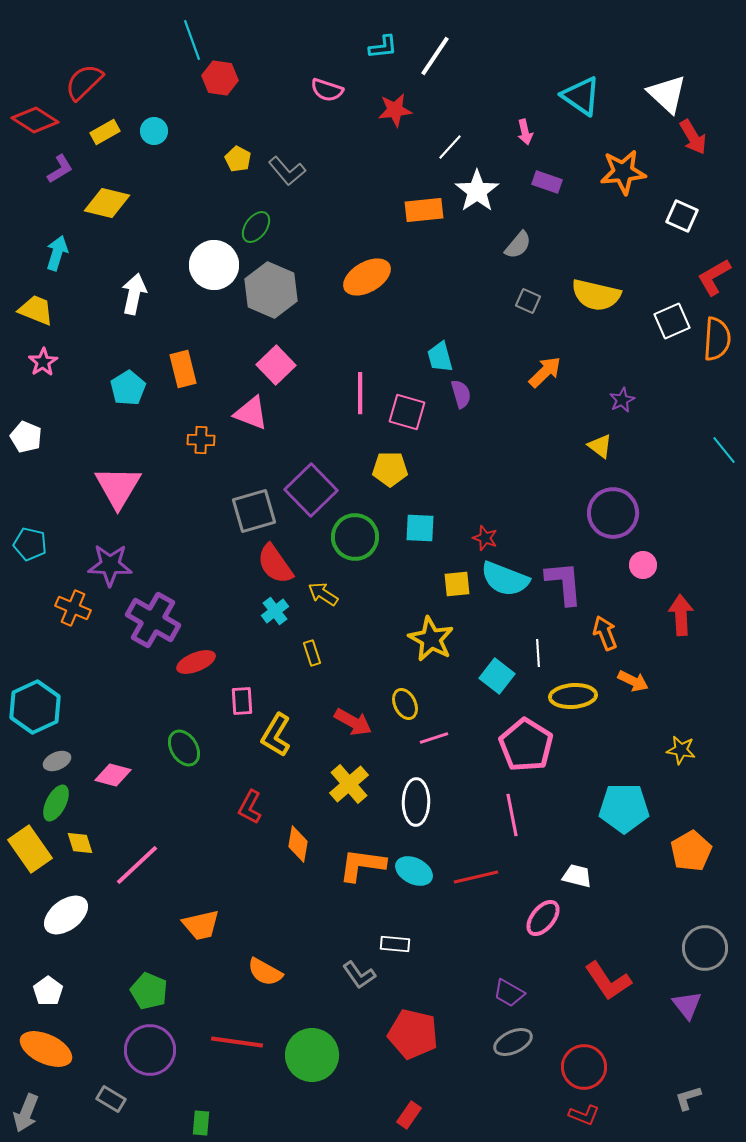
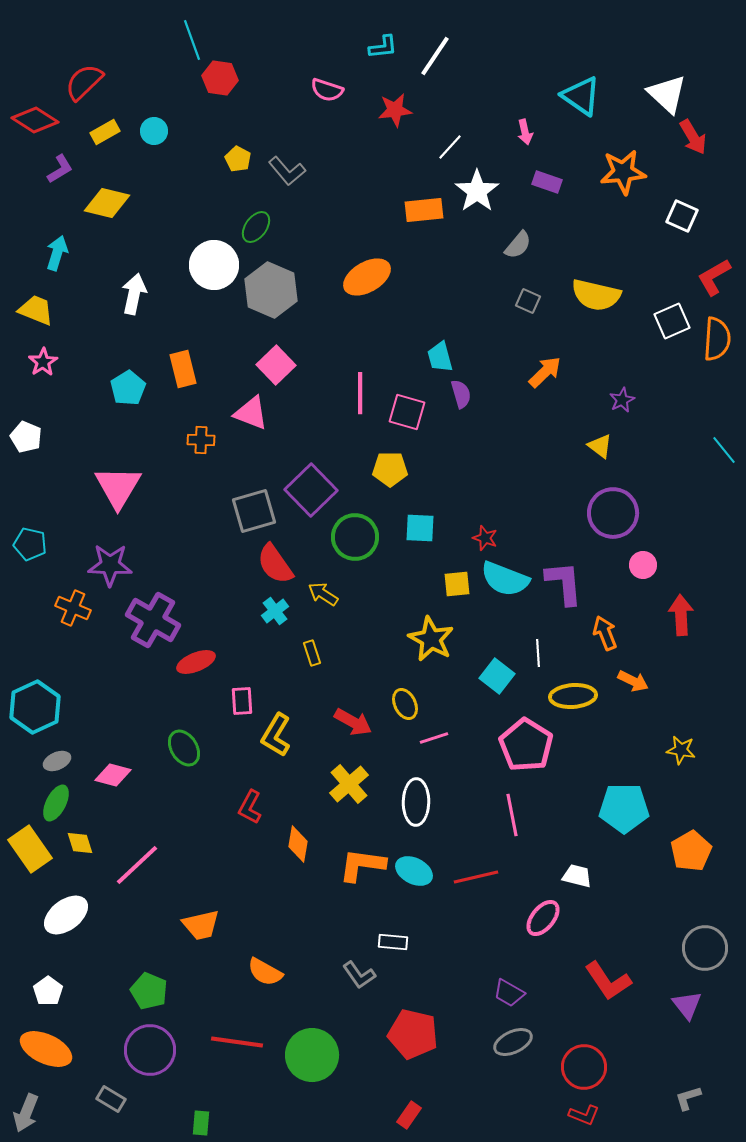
white rectangle at (395, 944): moved 2 px left, 2 px up
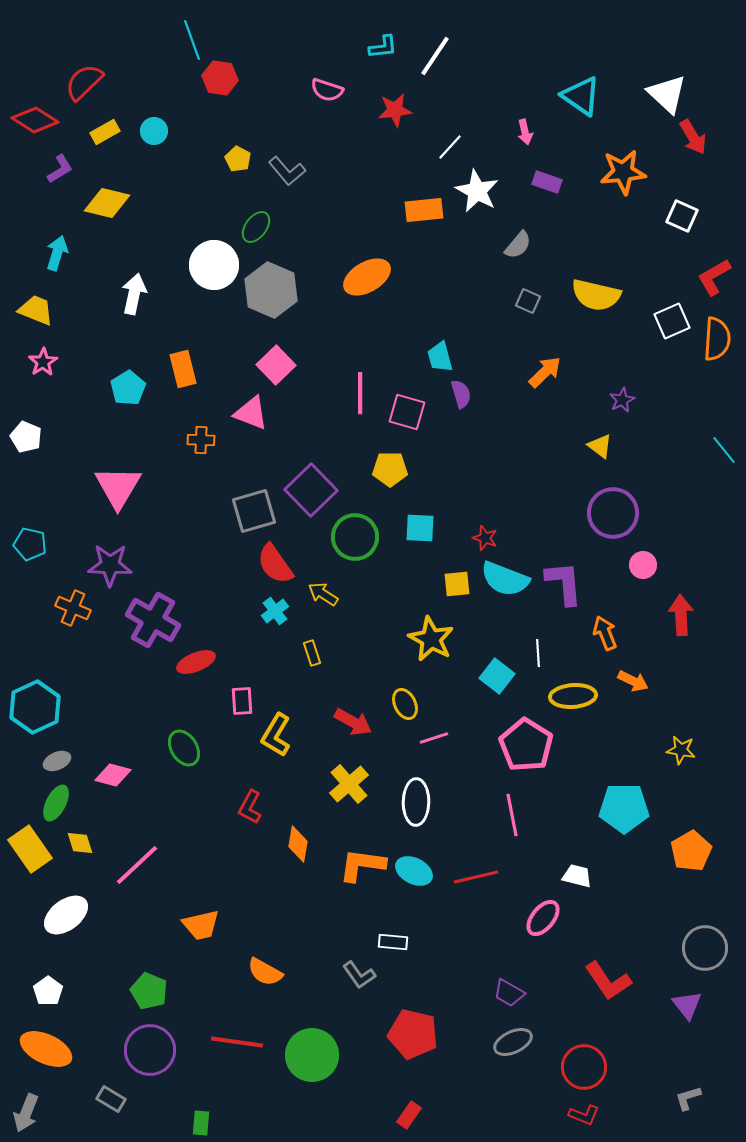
white star at (477, 191): rotated 9 degrees counterclockwise
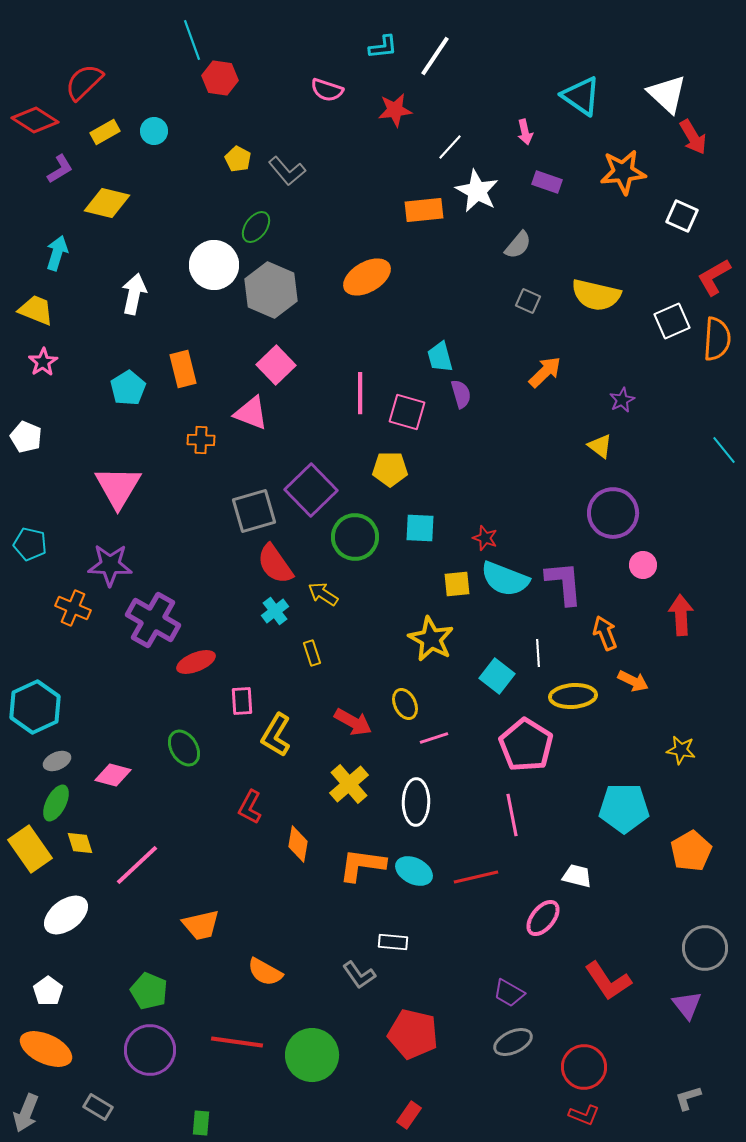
gray rectangle at (111, 1099): moved 13 px left, 8 px down
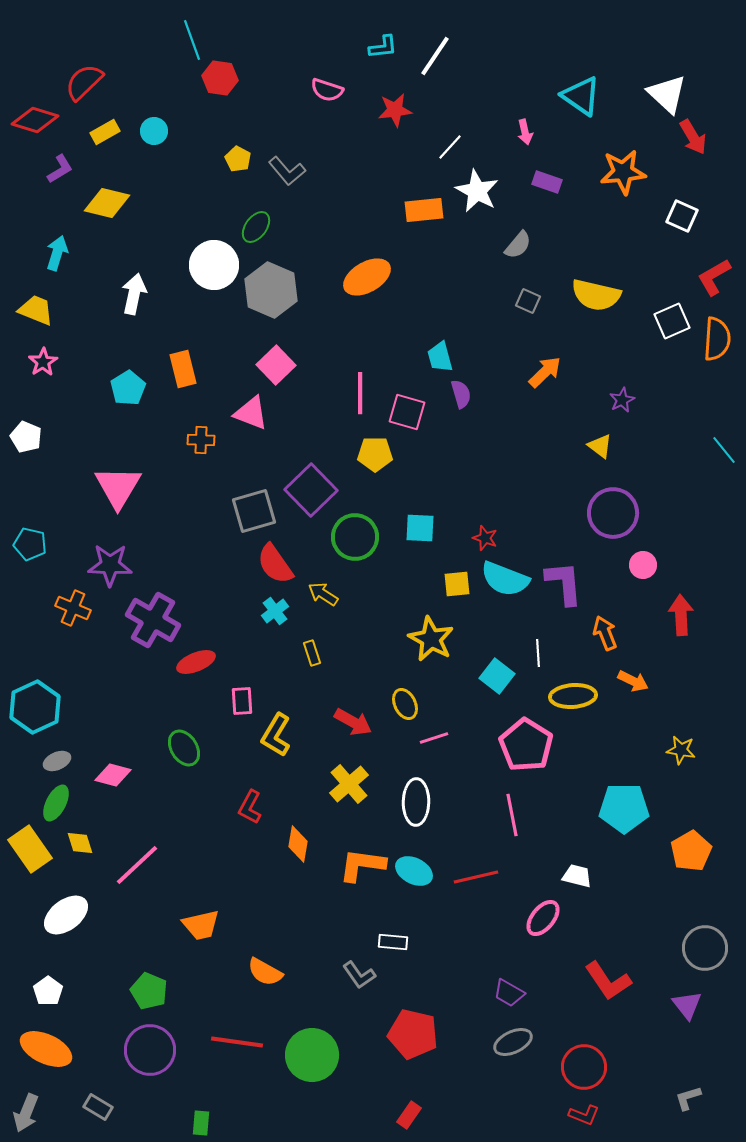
red diamond at (35, 120): rotated 15 degrees counterclockwise
yellow pentagon at (390, 469): moved 15 px left, 15 px up
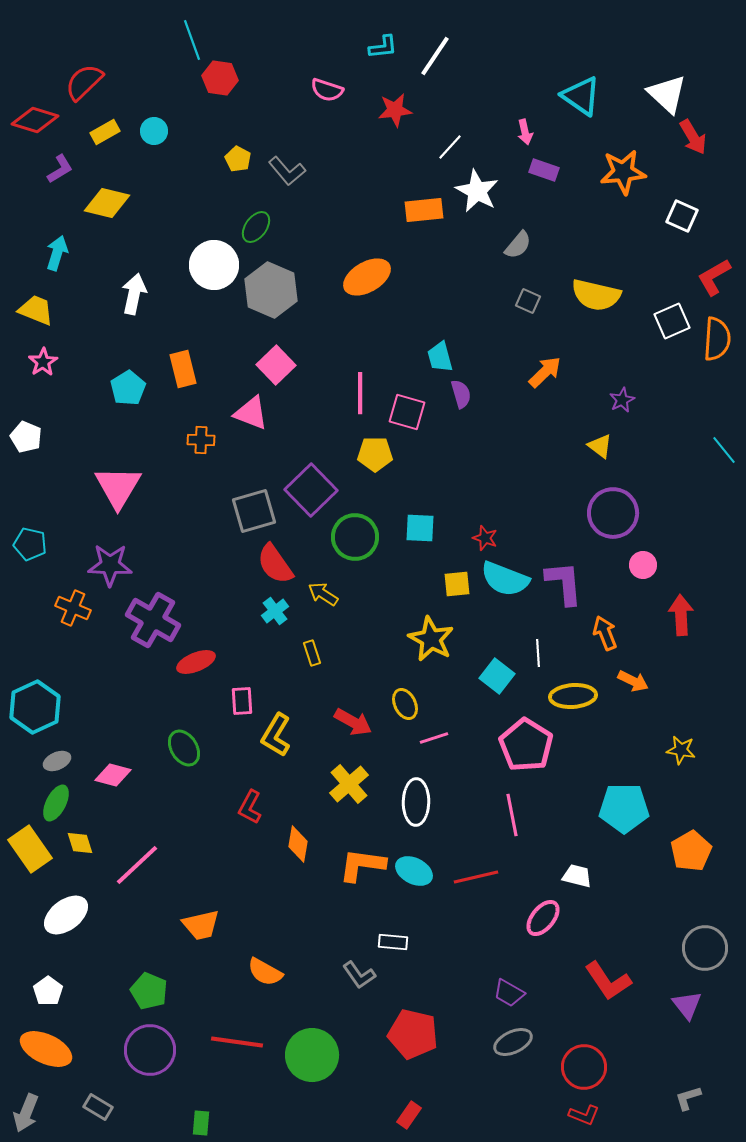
purple rectangle at (547, 182): moved 3 px left, 12 px up
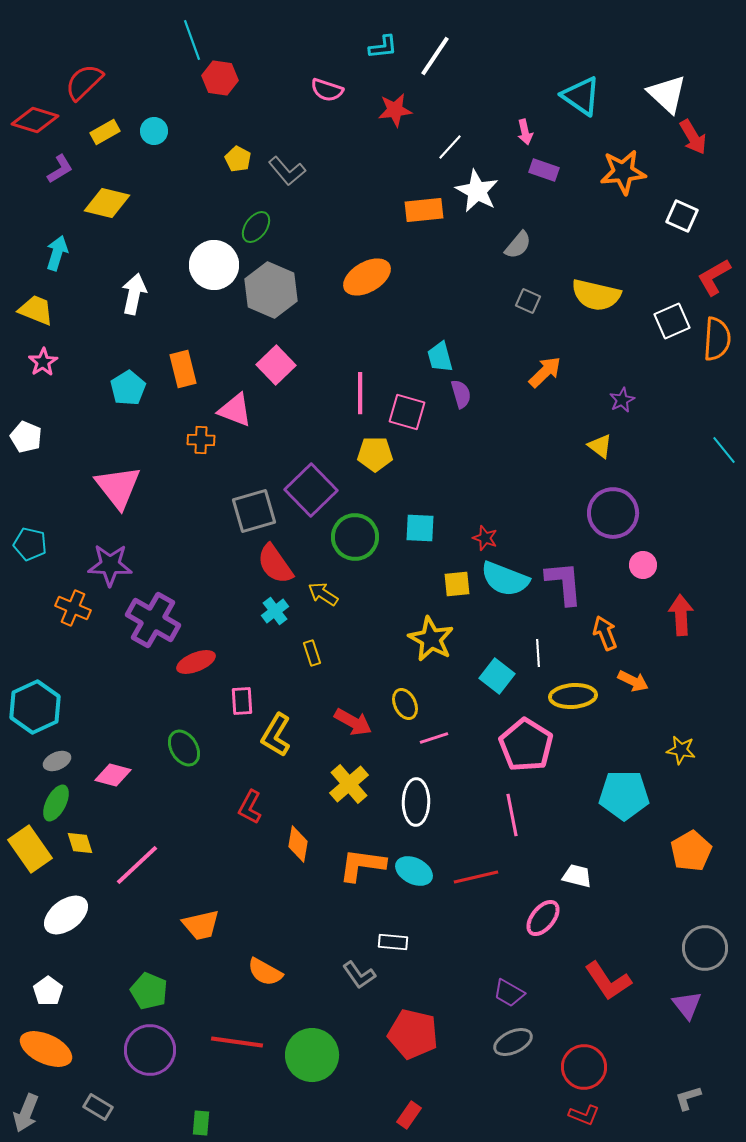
pink triangle at (251, 413): moved 16 px left, 3 px up
pink triangle at (118, 487): rotated 9 degrees counterclockwise
cyan pentagon at (624, 808): moved 13 px up
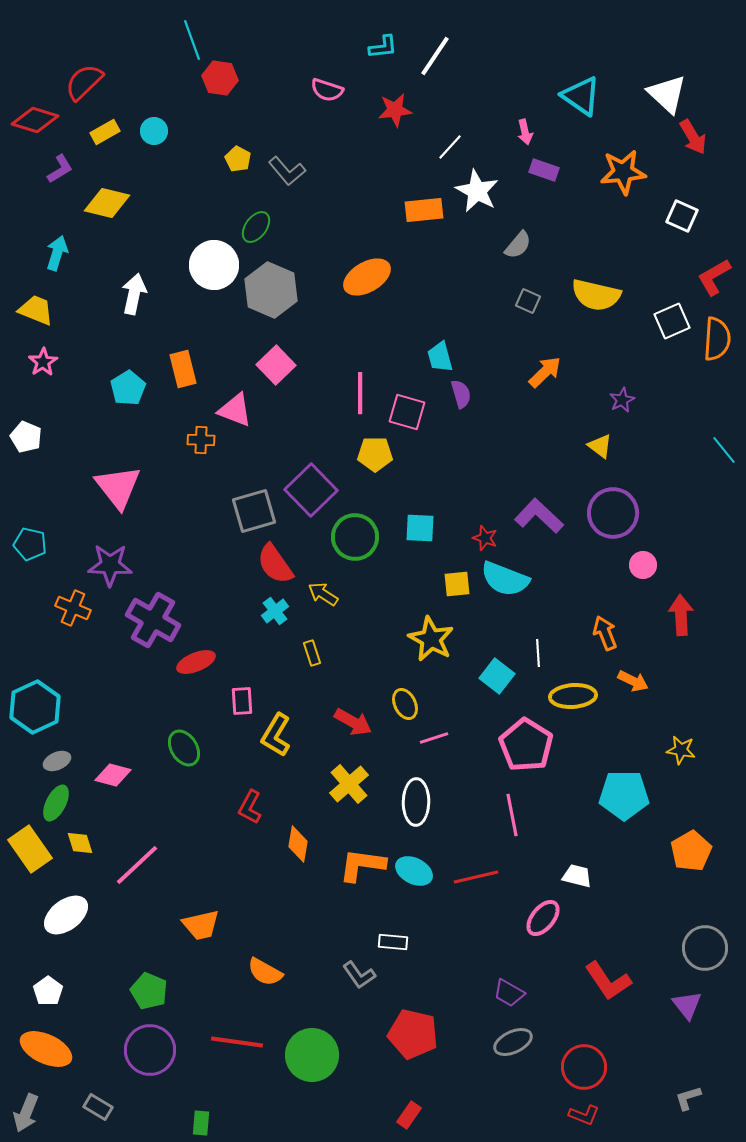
purple L-shape at (564, 583): moved 25 px left, 67 px up; rotated 42 degrees counterclockwise
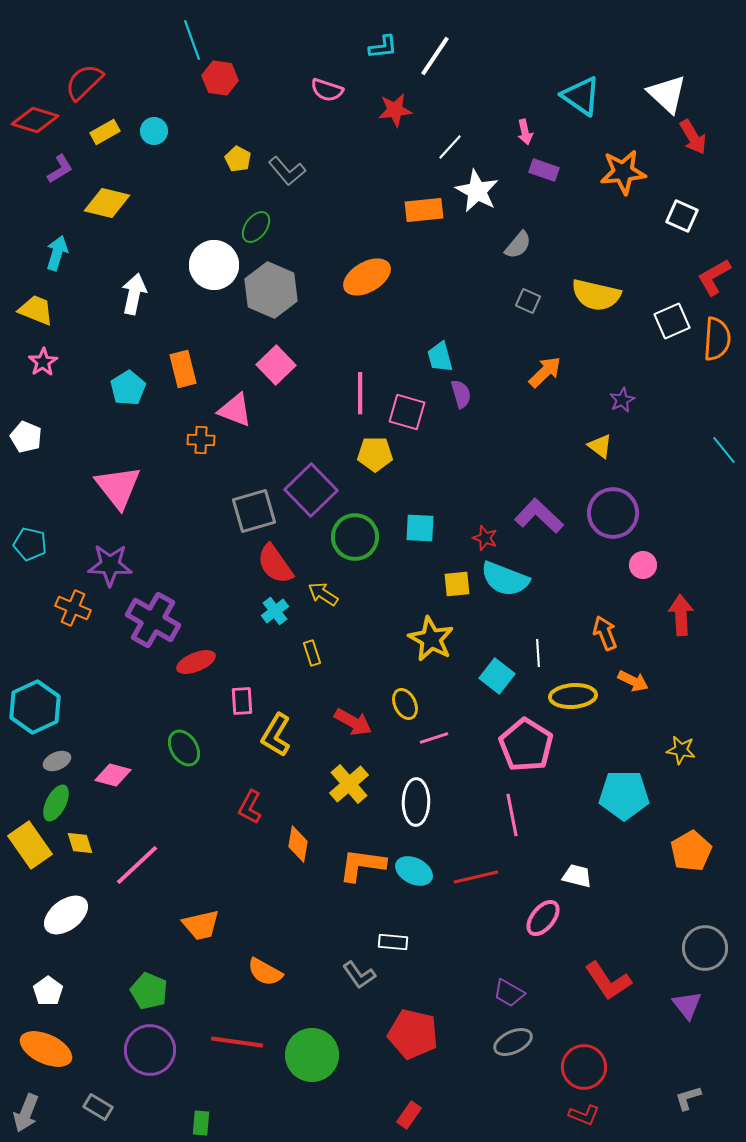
yellow rectangle at (30, 849): moved 4 px up
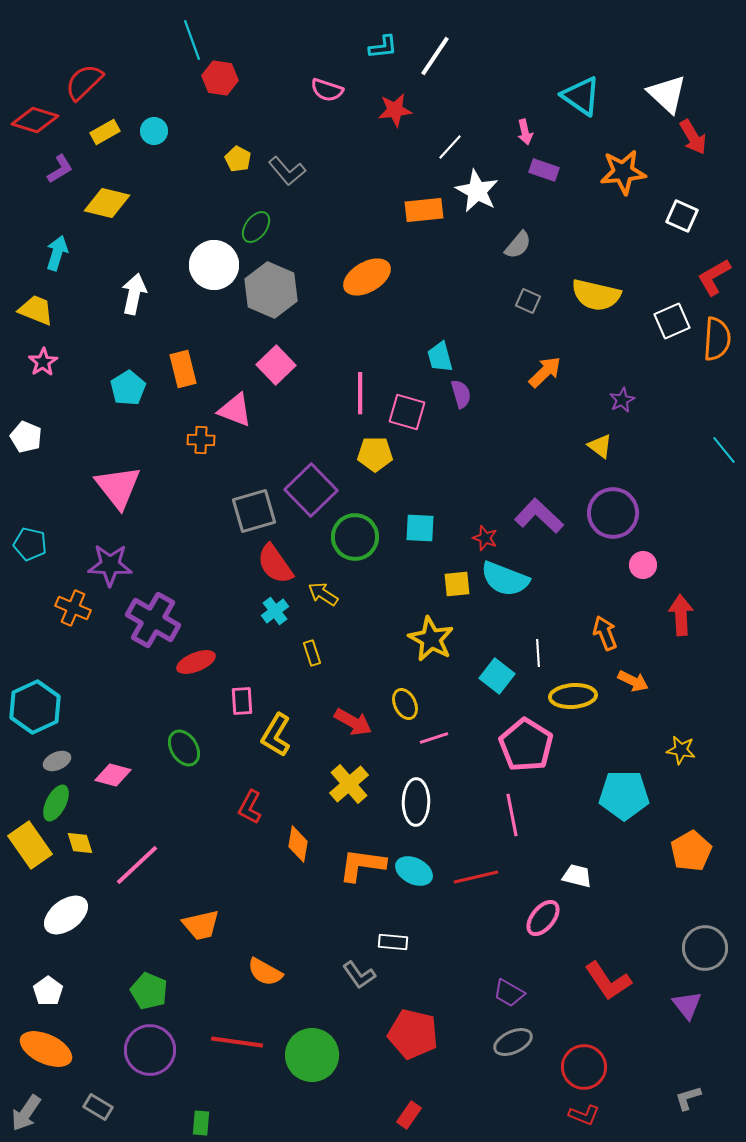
gray arrow at (26, 1113): rotated 12 degrees clockwise
